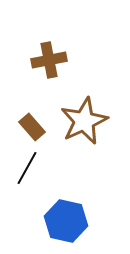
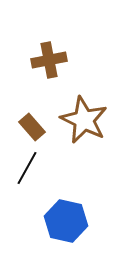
brown star: moved 1 px up; rotated 21 degrees counterclockwise
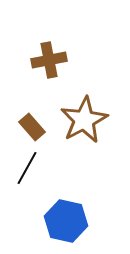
brown star: rotated 18 degrees clockwise
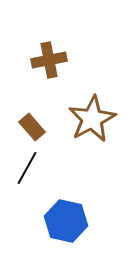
brown star: moved 8 px right, 1 px up
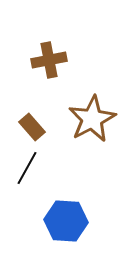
blue hexagon: rotated 9 degrees counterclockwise
